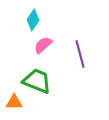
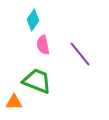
pink semicircle: rotated 60 degrees counterclockwise
purple line: rotated 24 degrees counterclockwise
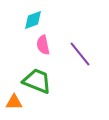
cyan diamond: rotated 35 degrees clockwise
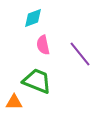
cyan diamond: moved 2 px up
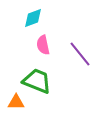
orange triangle: moved 2 px right
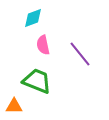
orange triangle: moved 2 px left, 4 px down
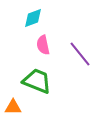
orange triangle: moved 1 px left, 1 px down
